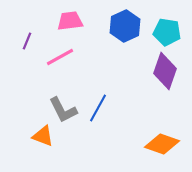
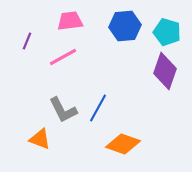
blue hexagon: rotated 20 degrees clockwise
cyan pentagon: rotated 8 degrees clockwise
pink line: moved 3 px right
orange triangle: moved 3 px left, 3 px down
orange diamond: moved 39 px left
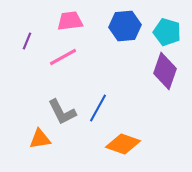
gray L-shape: moved 1 px left, 2 px down
orange triangle: rotated 30 degrees counterclockwise
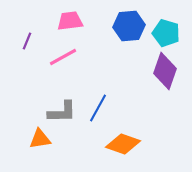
blue hexagon: moved 4 px right
cyan pentagon: moved 1 px left, 1 px down
gray L-shape: rotated 64 degrees counterclockwise
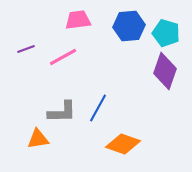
pink trapezoid: moved 8 px right, 1 px up
purple line: moved 1 px left, 8 px down; rotated 48 degrees clockwise
orange triangle: moved 2 px left
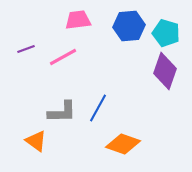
orange triangle: moved 2 px left, 2 px down; rotated 45 degrees clockwise
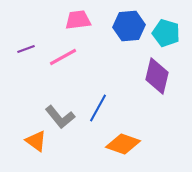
purple diamond: moved 8 px left, 5 px down; rotated 6 degrees counterclockwise
gray L-shape: moved 2 px left, 5 px down; rotated 52 degrees clockwise
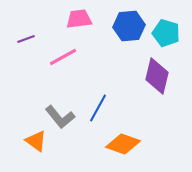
pink trapezoid: moved 1 px right, 1 px up
purple line: moved 10 px up
